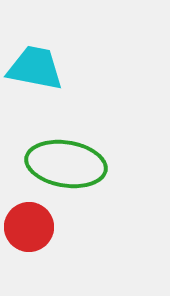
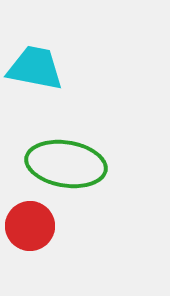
red circle: moved 1 px right, 1 px up
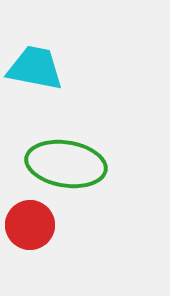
red circle: moved 1 px up
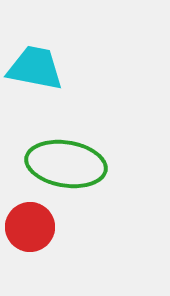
red circle: moved 2 px down
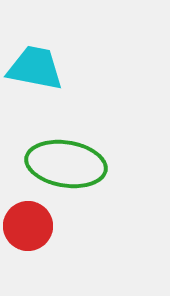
red circle: moved 2 px left, 1 px up
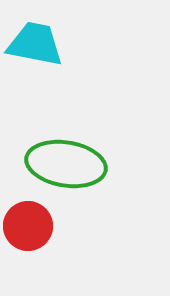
cyan trapezoid: moved 24 px up
